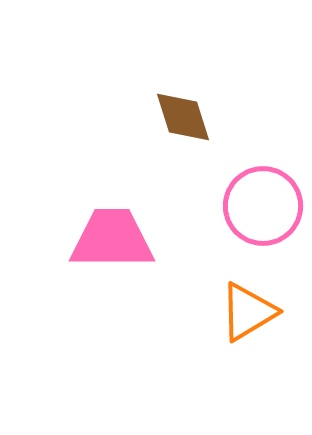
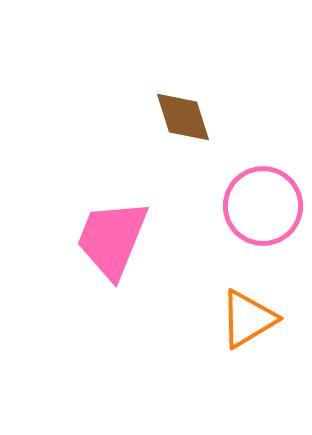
pink trapezoid: rotated 68 degrees counterclockwise
orange triangle: moved 7 px down
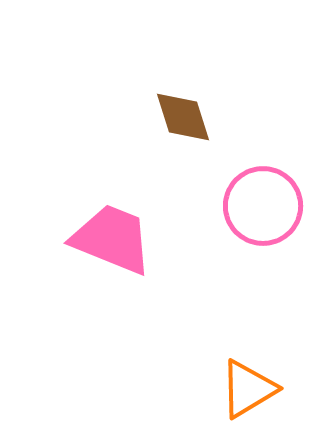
pink trapezoid: rotated 90 degrees clockwise
orange triangle: moved 70 px down
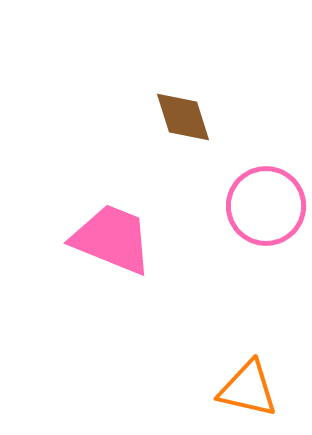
pink circle: moved 3 px right
orange triangle: rotated 44 degrees clockwise
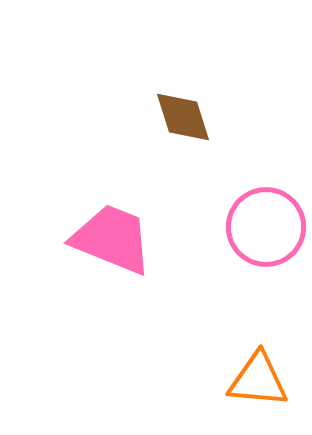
pink circle: moved 21 px down
orange triangle: moved 10 px right, 9 px up; rotated 8 degrees counterclockwise
